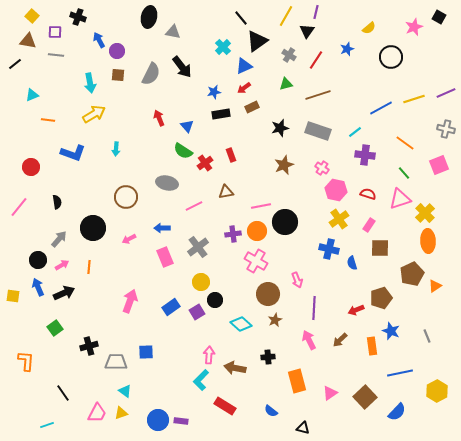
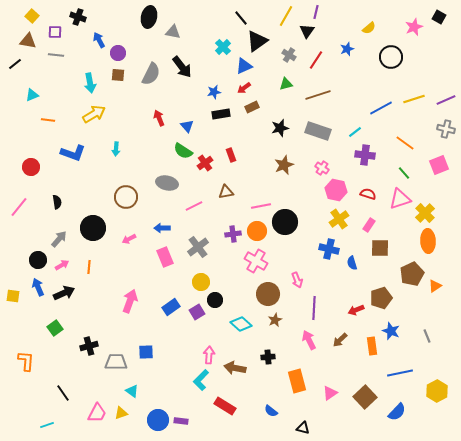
purple circle at (117, 51): moved 1 px right, 2 px down
purple line at (446, 93): moved 7 px down
cyan triangle at (125, 391): moved 7 px right
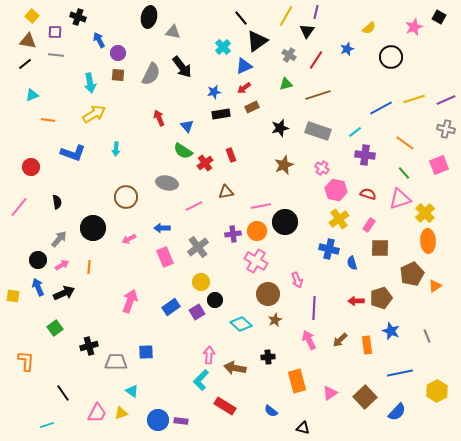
black line at (15, 64): moved 10 px right
red arrow at (356, 310): moved 9 px up; rotated 21 degrees clockwise
orange rectangle at (372, 346): moved 5 px left, 1 px up
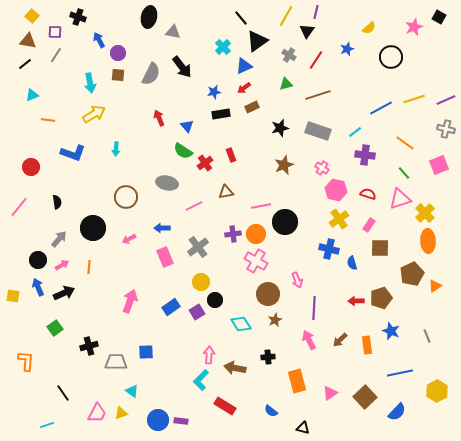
gray line at (56, 55): rotated 63 degrees counterclockwise
orange circle at (257, 231): moved 1 px left, 3 px down
cyan diamond at (241, 324): rotated 15 degrees clockwise
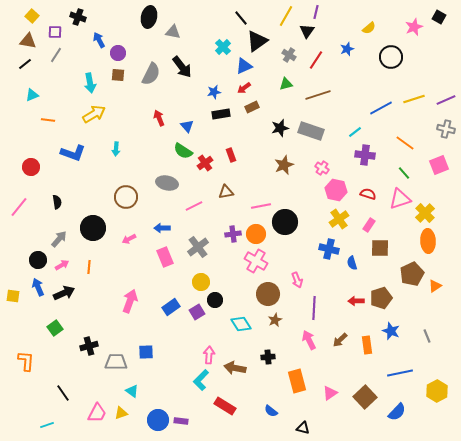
gray rectangle at (318, 131): moved 7 px left
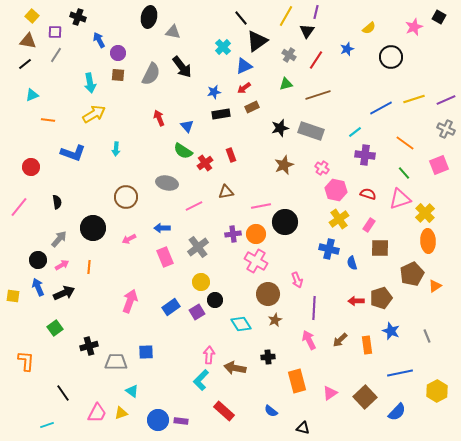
gray cross at (446, 129): rotated 12 degrees clockwise
red rectangle at (225, 406): moved 1 px left, 5 px down; rotated 10 degrees clockwise
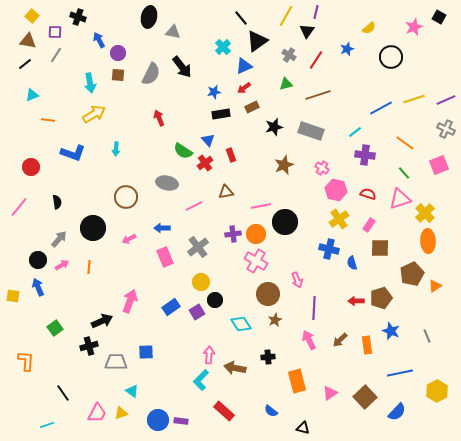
blue triangle at (187, 126): moved 21 px right, 14 px down
black star at (280, 128): moved 6 px left, 1 px up
black arrow at (64, 293): moved 38 px right, 28 px down
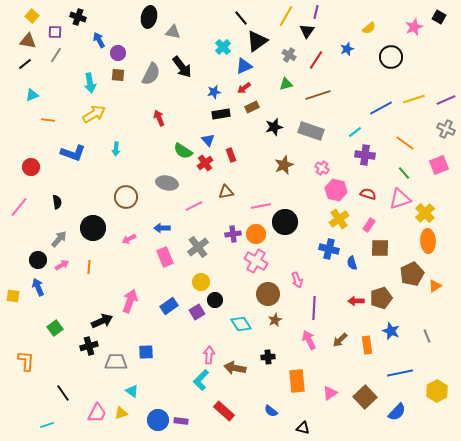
blue rectangle at (171, 307): moved 2 px left, 1 px up
orange rectangle at (297, 381): rotated 10 degrees clockwise
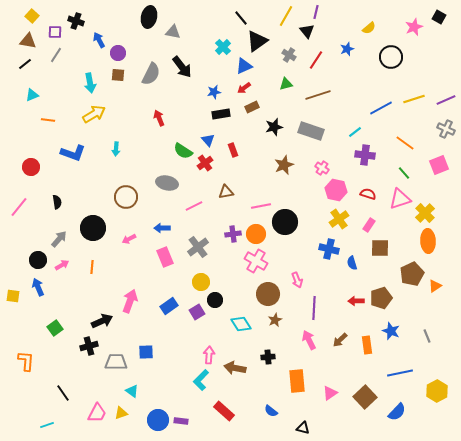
black cross at (78, 17): moved 2 px left, 4 px down
black triangle at (307, 31): rotated 14 degrees counterclockwise
red rectangle at (231, 155): moved 2 px right, 5 px up
orange line at (89, 267): moved 3 px right
